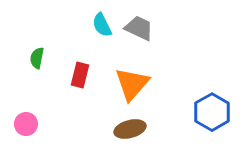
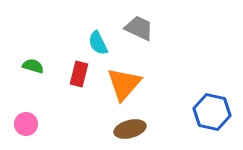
cyan semicircle: moved 4 px left, 18 px down
green semicircle: moved 4 px left, 8 px down; rotated 95 degrees clockwise
red rectangle: moved 1 px left, 1 px up
orange triangle: moved 8 px left
blue hexagon: rotated 18 degrees counterclockwise
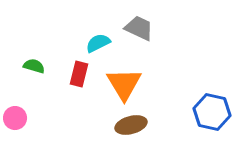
cyan semicircle: rotated 90 degrees clockwise
green semicircle: moved 1 px right
orange triangle: rotated 12 degrees counterclockwise
pink circle: moved 11 px left, 6 px up
brown ellipse: moved 1 px right, 4 px up
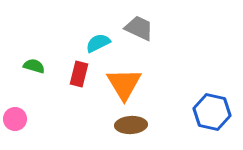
pink circle: moved 1 px down
brown ellipse: rotated 12 degrees clockwise
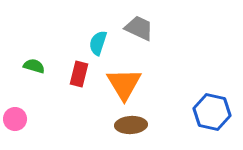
cyan semicircle: rotated 45 degrees counterclockwise
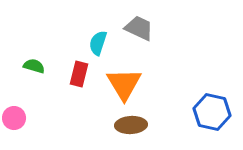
pink circle: moved 1 px left, 1 px up
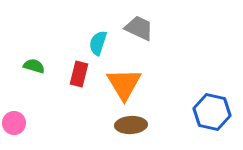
pink circle: moved 5 px down
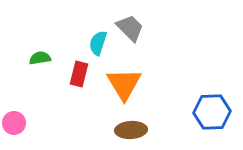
gray trapezoid: moved 9 px left; rotated 20 degrees clockwise
green semicircle: moved 6 px right, 8 px up; rotated 25 degrees counterclockwise
blue hexagon: rotated 15 degrees counterclockwise
brown ellipse: moved 5 px down
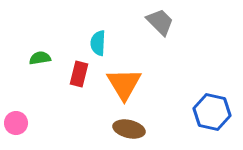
gray trapezoid: moved 30 px right, 6 px up
cyan semicircle: rotated 15 degrees counterclockwise
blue hexagon: rotated 15 degrees clockwise
pink circle: moved 2 px right
brown ellipse: moved 2 px left, 1 px up; rotated 16 degrees clockwise
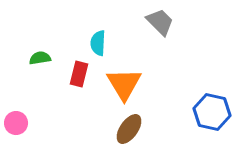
brown ellipse: rotated 68 degrees counterclockwise
